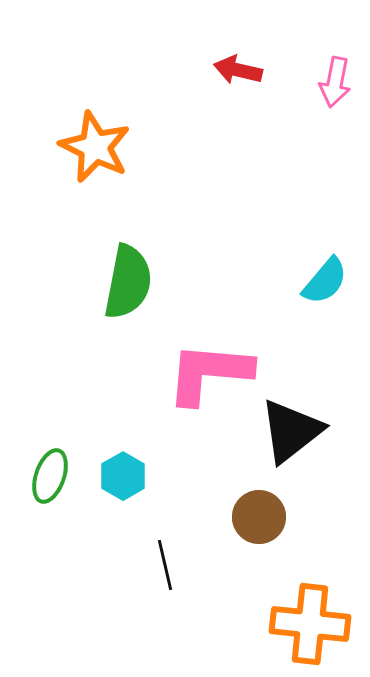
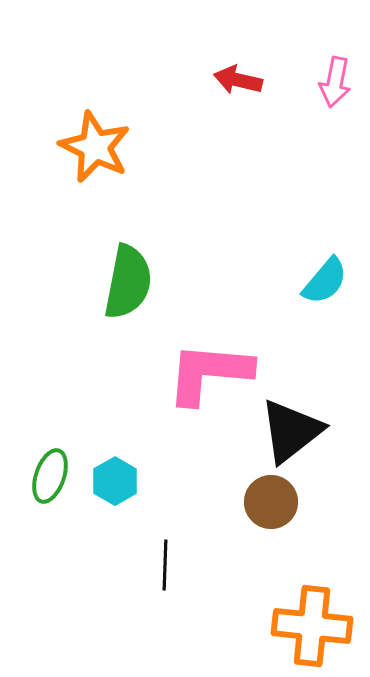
red arrow: moved 10 px down
cyan hexagon: moved 8 px left, 5 px down
brown circle: moved 12 px right, 15 px up
black line: rotated 15 degrees clockwise
orange cross: moved 2 px right, 2 px down
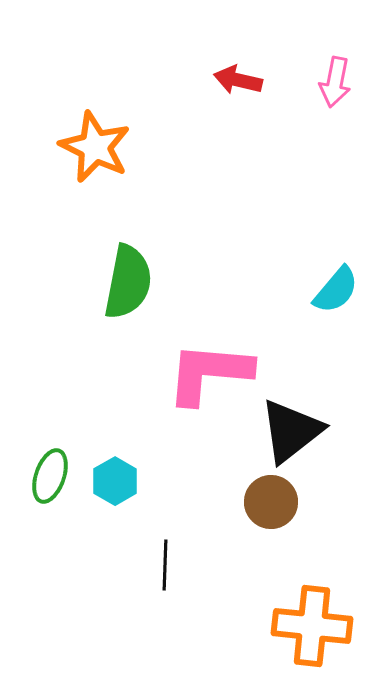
cyan semicircle: moved 11 px right, 9 px down
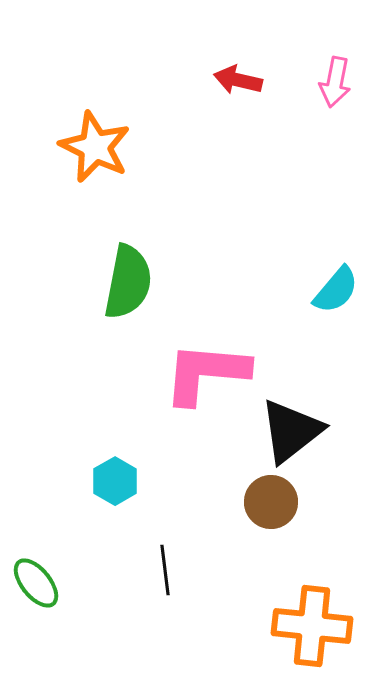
pink L-shape: moved 3 px left
green ellipse: moved 14 px left, 107 px down; rotated 58 degrees counterclockwise
black line: moved 5 px down; rotated 9 degrees counterclockwise
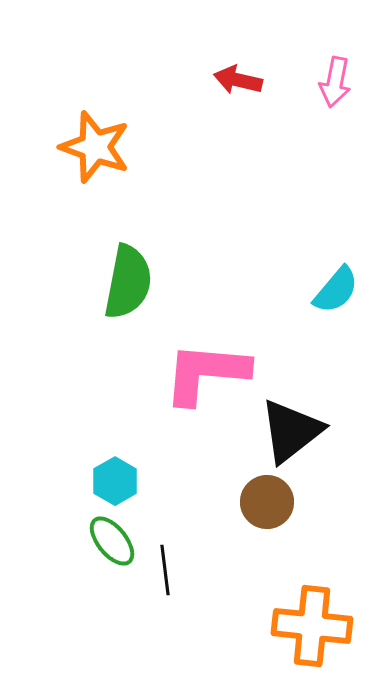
orange star: rotated 6 degrees counterclockwise
brown circle: moved 4 px left
green ellipse: moved 76 px right, 42 px up
